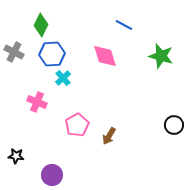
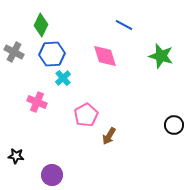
pink pentagon: moved 9 px right, 10 px up
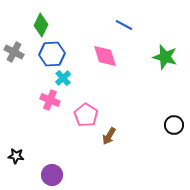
green star: moved 4 px right, 1 px down
pink cross: moved 13 px right, 2 px up
pink pentagon: rotated 10 degrees counterclockwise
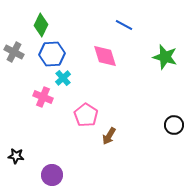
pink cross: moved 7 px left, 3 px up
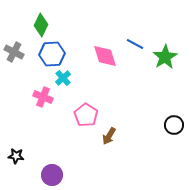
blue line: moved 11 px right, 19 px down
green star: rotated 25 degrees clockwise
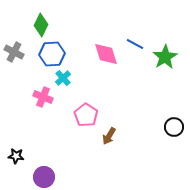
pink diamond: moved 1 px right, 2 px up
black circle: moved 2 px down
purple circle: moved 8 px left, 2 px down
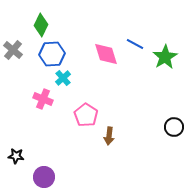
gray cross: moved 1 px left, 2 px up; rotated 12 degrees clockwise
pink cross: moved 2 px down
brown arrow: rotated 24 degrees counterclockwise
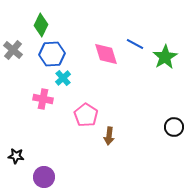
pink cross: rotated 12 degrees counterclockwise
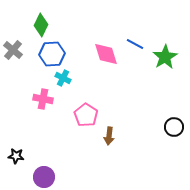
cyan cross: rotated 21 degrees counterclockwise
